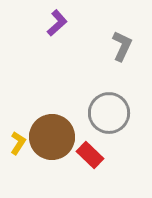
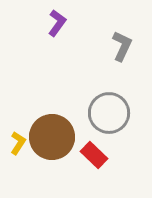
purple L-shape: rotated 12 degrees counterclockwise
red rectangle: moved 4 px right
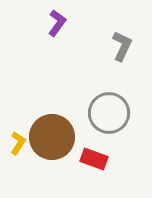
red rectangle: moved 4 px down; rotated 24 degrees counterclockwise
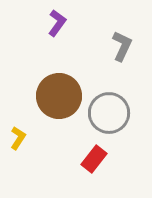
brown circle: moved 7 px right, 41 px up
yellow L-shape: moved 5 px up
red rectangle: rotated 72 degrees counterclockwise
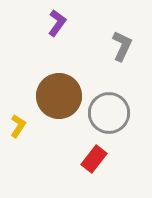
yellow L-shape: moved 12 px up
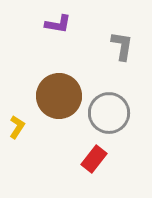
purple L-shape: moved 1 px right, 1 px down; rotated 64 degrees clockwise
gray L-shape: rotated 16 degrees counterclockwise
yellow L-shape: moved 1 px left, 1 px down
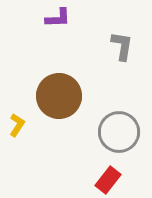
purple L-shape: moved 6 px up; rotated 12 degrees counterclockwise
gray circle: moved 10 px right, 19 px down
yellow L-shape: moved 2 px up
red rectangle: moved 14 px right, 21 px down
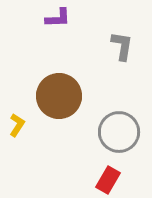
red rectangle: rotated 8 degrees counterclockwise
